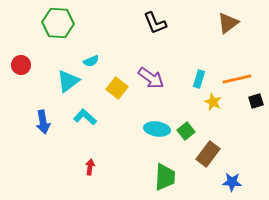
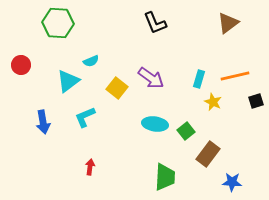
orange line: moved 2 px left, 3 px up
cyan L-shape: rotated 65 degrees counterclockwise
cyan ellipse: moved 2 px left, 5 px up
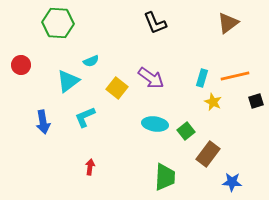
cyan rectangle: moved 3 px right, 1 px up
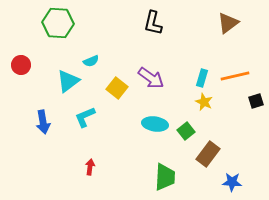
black L-shape: moved 2 px left; rotated 35 degrees clockwise
yellow star: moved 9 px left
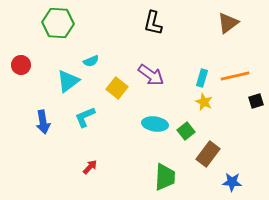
purple arrow: moved 3 px up
red arrow: rotated 35 degrees clockwise
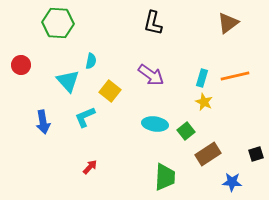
cyan semicircle: rotated 56 degrees counterclockwise
cyan triangle: rotated 35 degrees counterclockwise
yellow square: moved 7 px left, 3 px down
black square: moved 53 px down
brown rectangle: rotated 20 degrees clockwise
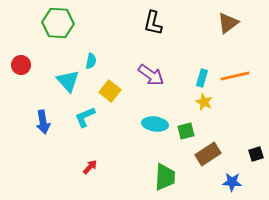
green square: rotated 24 degrees clockwise
